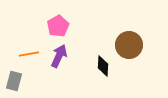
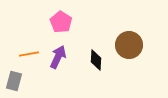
pink pentagon: moved 3 px right, 4 px up; rotated 10 degrees counterclockwise
purple arrow: moved 1 px left, 1 px down
black diamond: moved 7 px left, 6 px up
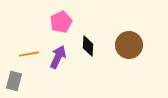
pink pentagon: rotated 15 degrees clockwise
black diamond: moved 8 px left, 14 px up
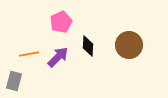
purple arrow: rotated 20 degrees clockwise
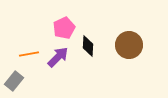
pink pentagon: moved 3 px right, 6 px down
gray rectangle: rotated 24 degrees clockwise
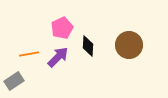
pink pentagon: moved 2 px left
gray rectangle: rotated 18 degrees clockwise
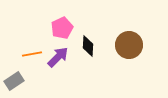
orange line: moved 3 px right
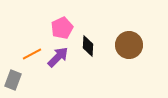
orange line: rotated 18 degrees counterclockwise
gray rectangle: moved 1 px left, 1 px up; rotated 36 degrees counterclockwise
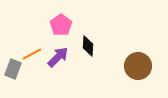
pink pentagon: moved 1 px left, 3 px up; rotated 10 degrees counterclockwise
brown circle: moved 9 px right, 21 px down
gray rectangle: moved 11 px up
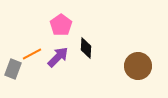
black diamond: moved 2 px left, 2 px down
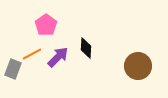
pink pentagon: moved 15 px left
